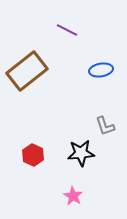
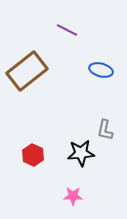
blue ellipse: rotated 25 degrees clockwise
gray L-shape: moved 4 px down; rotated 30 degrees clockwise
pink star: rotated 30 degrees counterclockwise
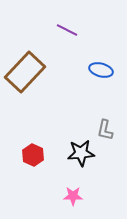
brown rectangle: moved 2 px left, 1 px down; rotated 9 degrees counterclockwise
